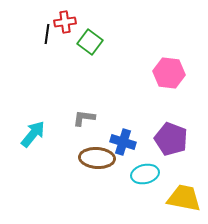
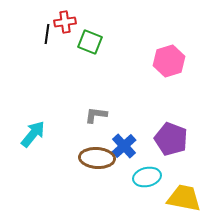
green square: rotated 15 degrees counterclockwise
pink hexagon: moved 12 px up; rotated 24 degrees counterclockwise
gray L-shape: moved 12 px right, 3 px up
blue cross: moved 1 px right, 4 px down; rotated 30 degrees clockwise
cyan ellipse: moved 2 px right, 3 px down
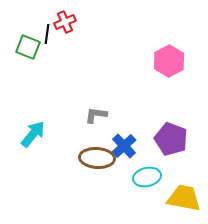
red cross: rotated 15 degrees counterclockwise
green square: moved 62 px left, 5 px down
pink hexagon: rotated 12 degrees counterclockwise
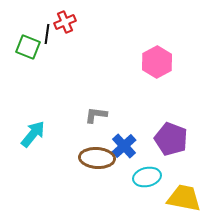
pink hexagon: moved 12 px left, 1 px down
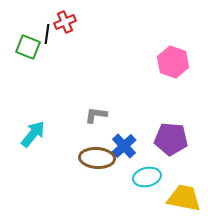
pink hexagon: moved 16 px right; rotated 12 degrees counterclockwise
purple pentagon: rotated 16 degrees counterclockwise
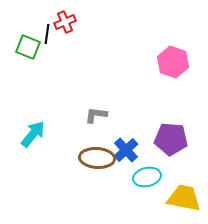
blue cross: moved 2 px right, 4 px down
